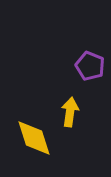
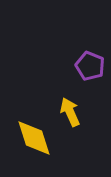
yellow arrow: rotated 32 degrees counterclockwise
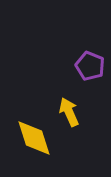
yellow arrow: moved 1 px left
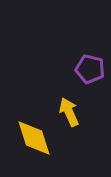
purple pentagon: moved 3 px down; rotated 8 degrees counterclockwise
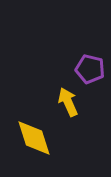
yellow arrow: moved 1 px left, 10 px up
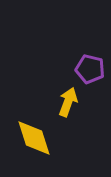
yellow arrow: rotated 44 degrees clockwise
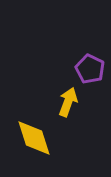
purple pentagon: rotated 12 degrees clockwise
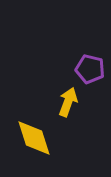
purple pentagon: rotated 12 degrees counterclockwise
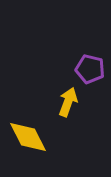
yellow diamond: moved 6 px left, 1 px up; rotated 9 degrees counterclockwise
